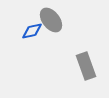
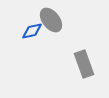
gray rectangle: moved 2 px left, 2 px up
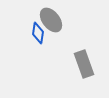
blue diamond: moved 6 px right, 2 px down; rotated 70 degrees counterclockwise
